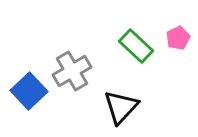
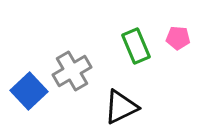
pink pentagon: rotated 30 degrees clockwise
green rectangle: rotated 24 degrees clockwise
black triangle: rotated 21 degrees clockwise
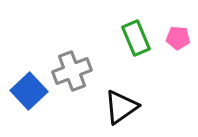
green rectangle: moved 8 px up
gray cross: rotated 9 degrees clockwise
black triangle: rotated 9 degrees counterclockwise
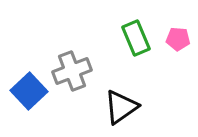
pink pentagon: moved 1 px down
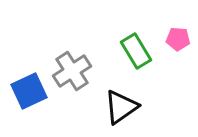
green rectangle: moved 13 px down; rotated 8 degrees counterclockwise
gray cross: rotated 12 degrees counterclockwise
blue square: rotated 18 degrees clockwise
